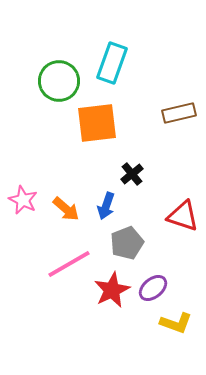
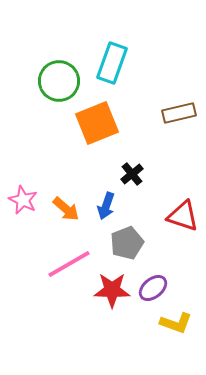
orange square: rotated 15 degrees counterclockwise
red star: rotated 27 degrees clockwise
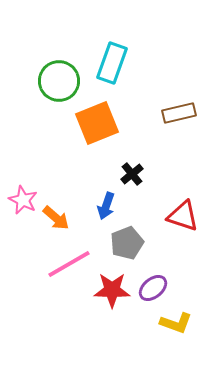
orange arrow: moved 10 px left, 9 px down
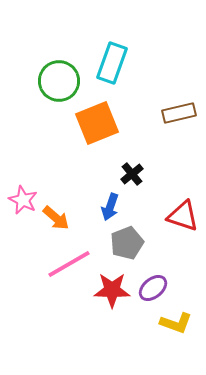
blue arrow: moved 4 px right, 1 px down
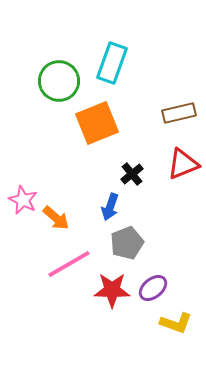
red triangle: moved 52 px up; rotated 40 degrees counterclockwise
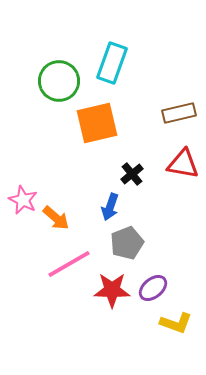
orange square: rotated 9 degrees clockwise
red triangle: rotated 32 degrees clockwise
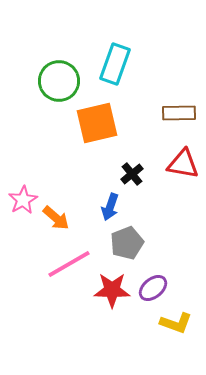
cyan rectangle: moved 3 px right, 1 px down
brown rectangle: rotated 12 degrees clockwise
pink star: rotated 16 degrees clockwise
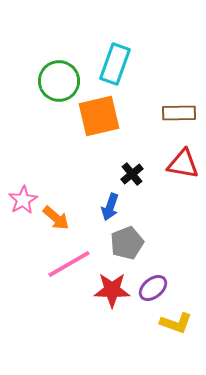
orange square: moved 2 px right, 7 px up
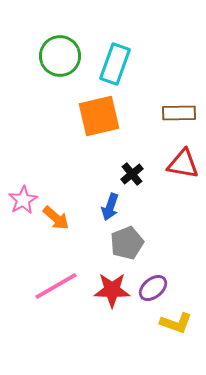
green circle: moved 1 px right, 25 px up
pink line: moved 13 px left, 22 px down
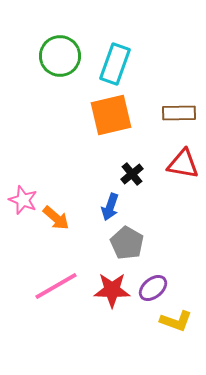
orange square: moved 12 px right, 1 px up
pink star: rotated 20 degrees counterclockwise
gray pentagon: rotated 20 degrees counterclockwise
yellow L-shape: moved 2 px up
